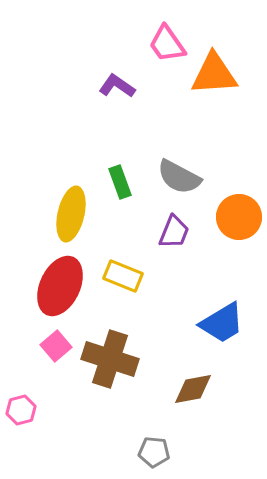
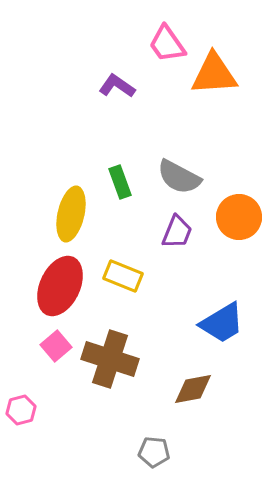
purple trapezoid: moved 3 px right
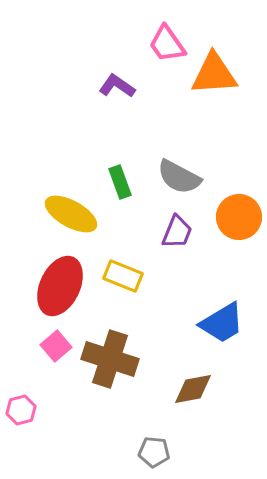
yellow ellipse: rotated 74 degrees counterclockwise
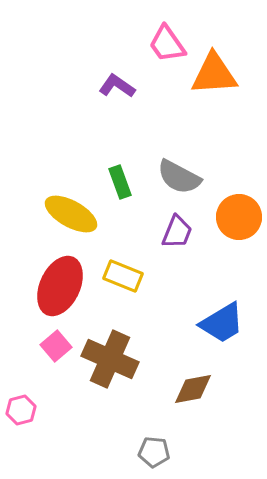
brown cross: rotated 6 degrees clockwise
